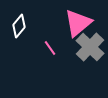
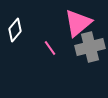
white diamond: moved 4 px left, 4 px down
gray cross: rotated 32 degrees clockwise
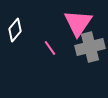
pink triangle: rotated 16 degrees counterclockwise
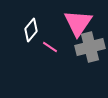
white diamond: moved 16 px right
pink line: moved 1 px up; rotated 21 degrees counterclockwise
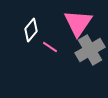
gray cross: moved 3 px down; rotated 16 degrees counterclockwise
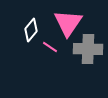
pink triangle: moved 10 px left
gray cross: moved 2 px left, 1 px up; rotated 32 degrees clockwise
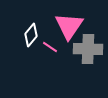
pink triangle: moved 1 px right, 3 px down
white diamond: moved 5 px down
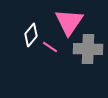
pink triangle: moved 4 px up
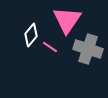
pink triangle: moved 2 px left, 2 px up
gray cross: rotated 16 degrees clockwise
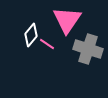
pink line: moved 3 px left, 3 px up
